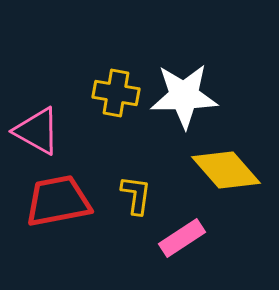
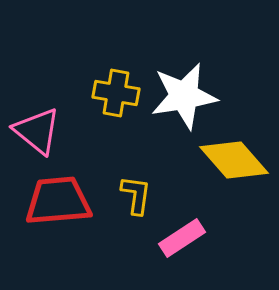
white star: rotated 8 degrees counterclockwise
pink triangle: rotated 10 degrees clockwise
yellow diamond: moved 8 px right, 10 px up
red trapezoid: rotated 6 degrees clockwise
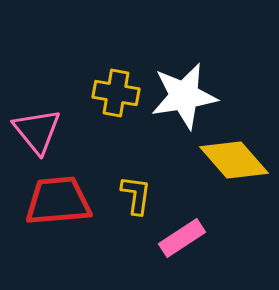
pink triangle: rotated 12 degrees clockwise
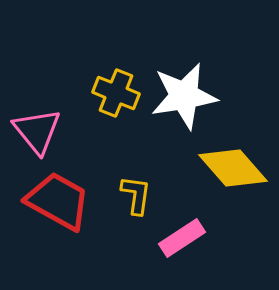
yellow cross: rotated 12 degrees clockwise
yellow diamond: moved 1 px left, 8 px down
red trapezoid: rotated 34 degrees clockwise
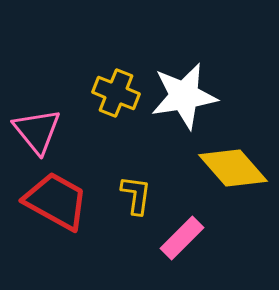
red trapezoid: moved 2 px left
pink rectangle: rotated 12 degrees counterclockwise
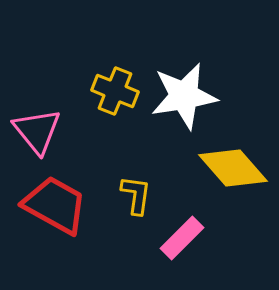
yellow cross: moved 1 px left, 2 px up
red trapezoid: moved 1 px left, 4 px down
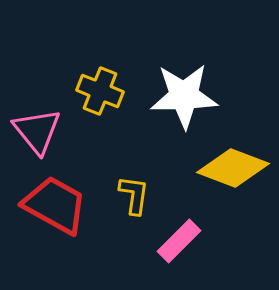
yellow cross: moved 15 px left
white star: rotated 8 degrees clockwise
yellow diamond: rotated 28 degrees counterclockwise
yellow L-shape: moved 2 px left
pink rectangle: moved 3 px left, 3 px down
